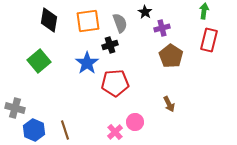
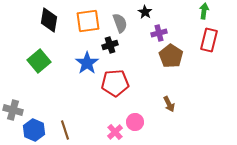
purple cross: moved 3 px left, 5 px down
gray cross: moved 2 px left, 2 px down
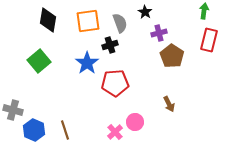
black diamond: moved 1 px left
brown pentagon: moved 1 px right
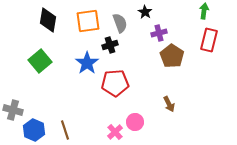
green square: moved 1 px right
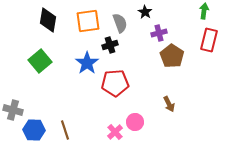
blue hexagon: rotated 20 degrees counterclockwise
